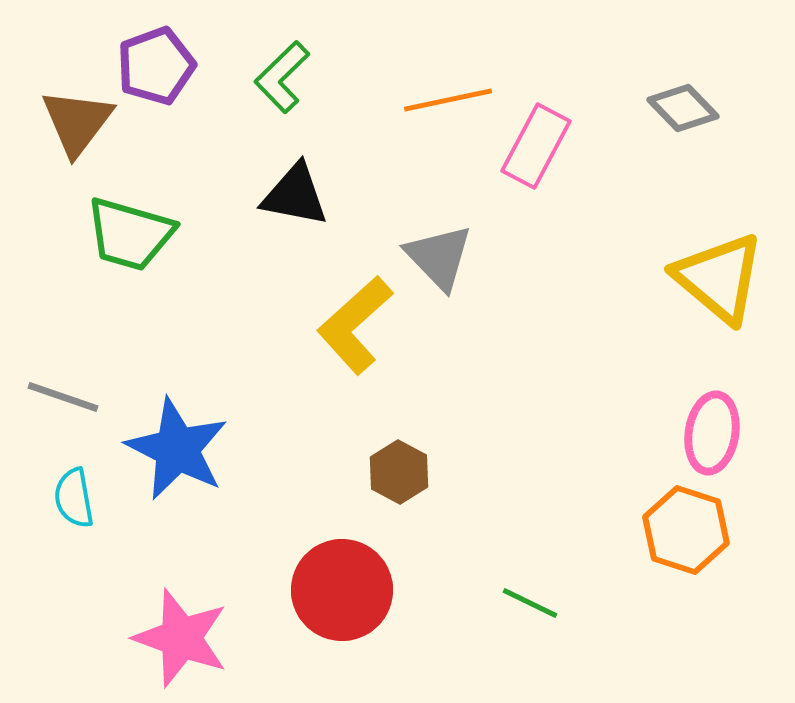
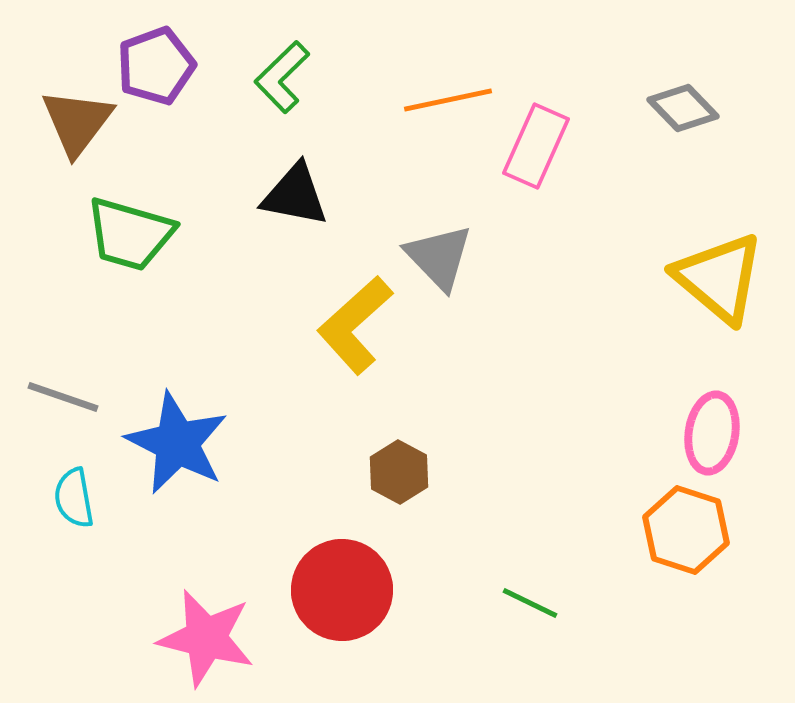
pink rectangle: rotated 4 degrees counterclockwise
blue star: moved 6 px up
pink star: moved 25 px right; rotated 6 degrees counterclockwise
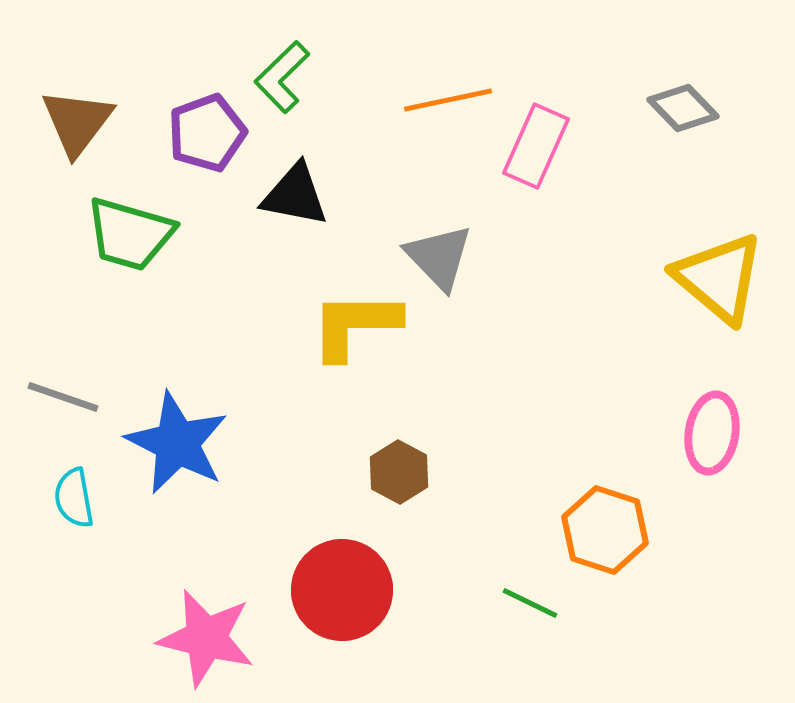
purple pentagon: moved 51 px right, 67 px down
yellow L-shape: rotated 42 degrees clockwise
orange hexagon: moved 81 px left
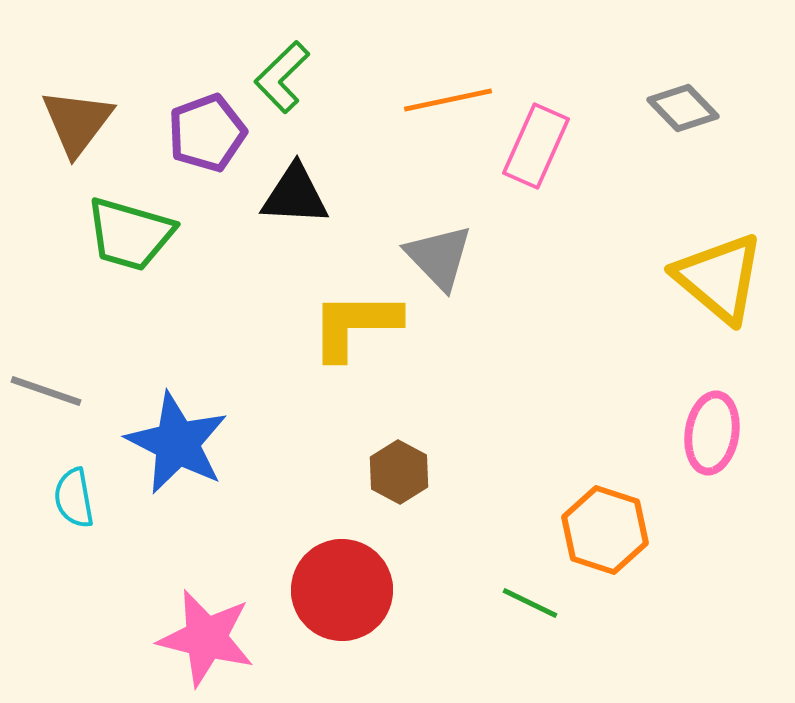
black triangle: rotated 8 degrees counterclockwise
gray line: moved 17 px left, 6 px up
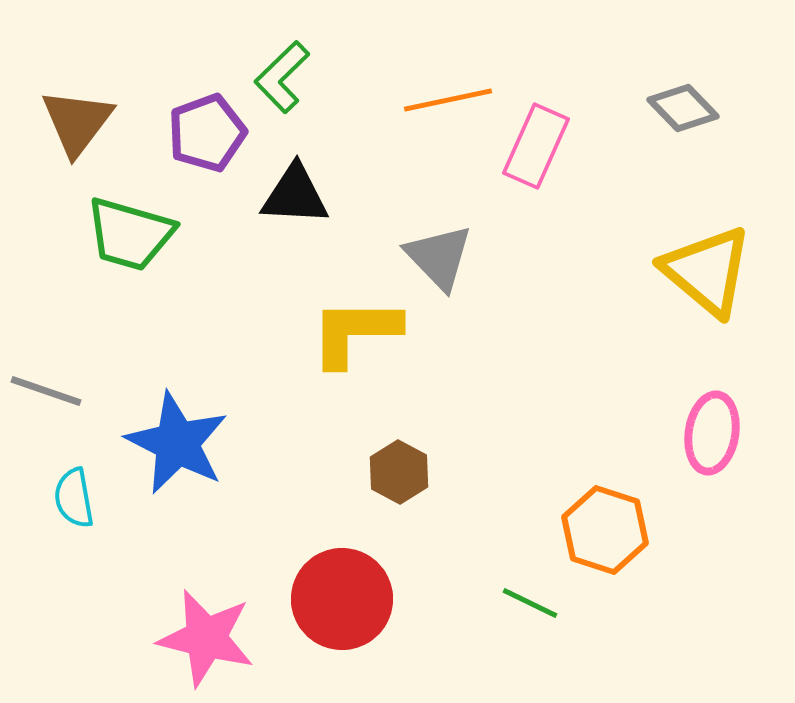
yellow triangle: moved 12 px left, 7 px up
yellow L-shape: moved 7 px down
red circle: moved 9 px down
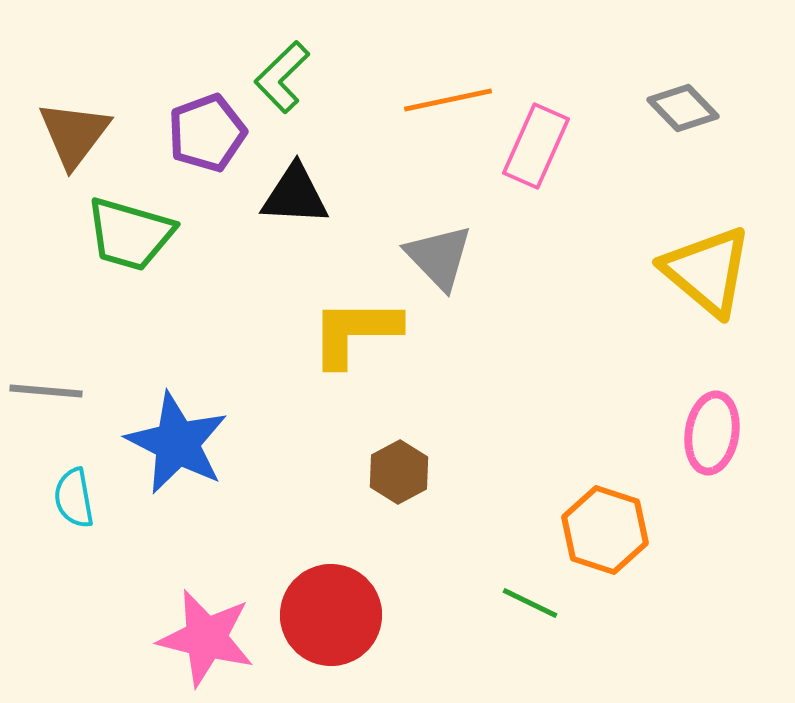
brown triangle: moved 3 px left, 12 px down
gray line: rotated 14 degrees counterclockwise
brown hexagon: rotated 4 degrees clockwise
red circle: moved 11 px left, 16 px down
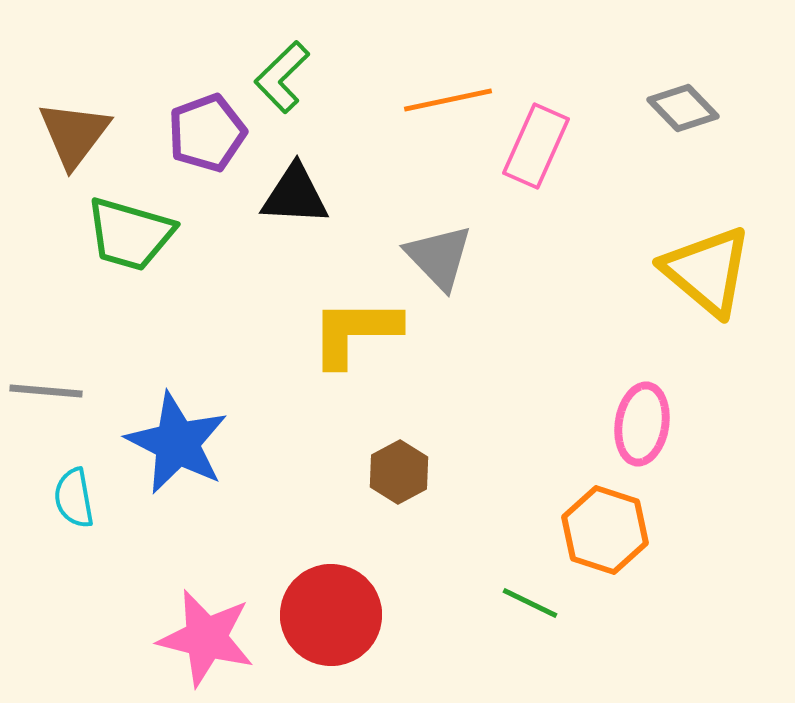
pink ellipse: moved 70 px left, 9 px up
